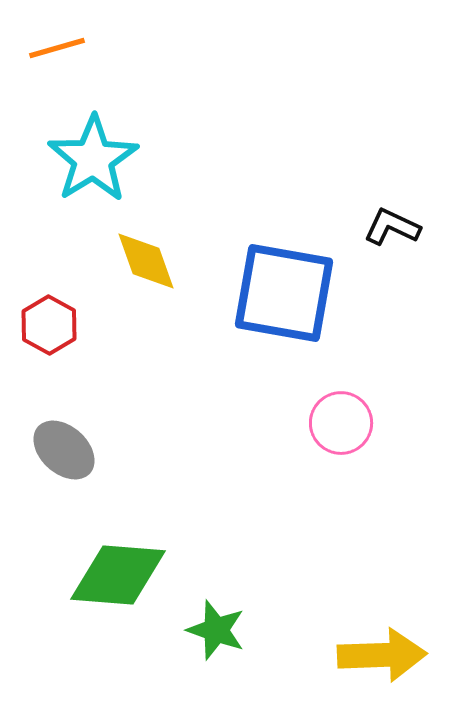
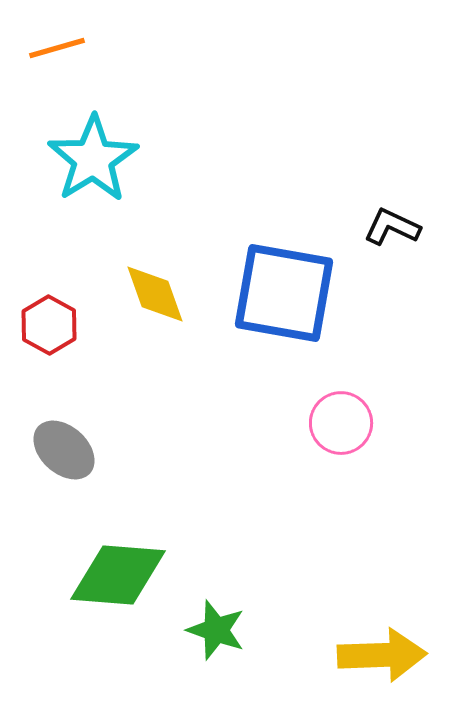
yellow diamond: moved 9 px right, 33 px down
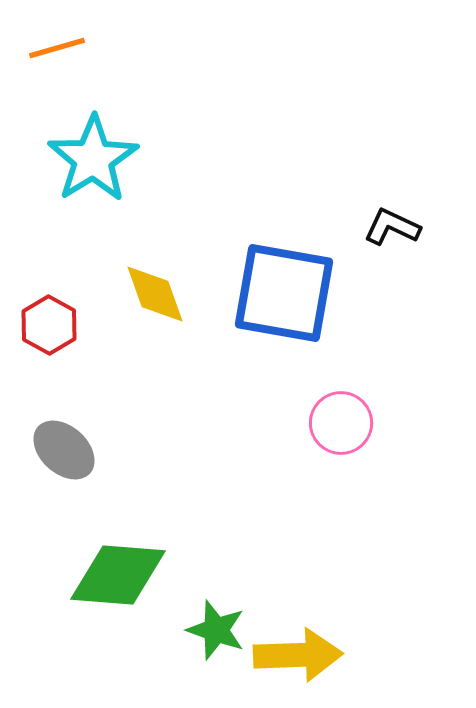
yellow arrow: moved 84 px left
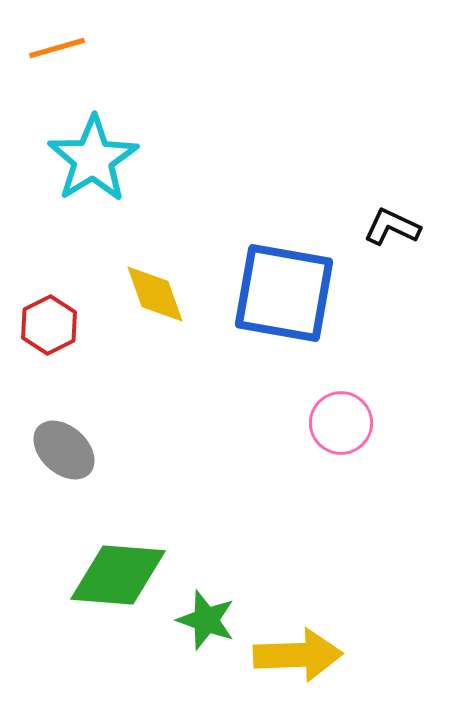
red hexagon: rotated 4 degrees clockwise
green star: moved 10 px left, 10 px up
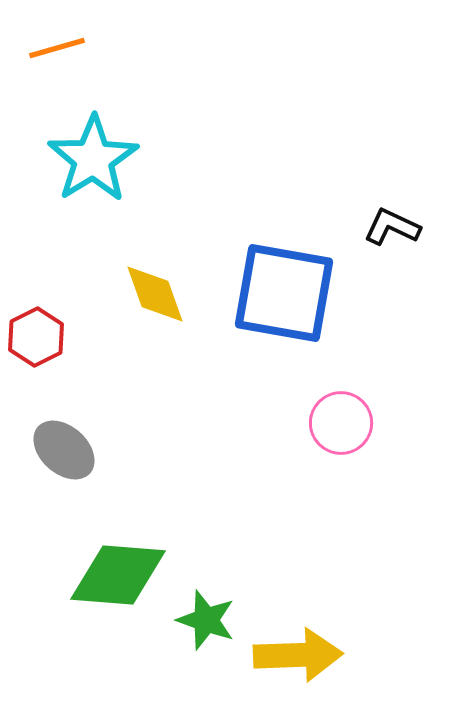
red hexagon: moved 13 px left, 12 px down
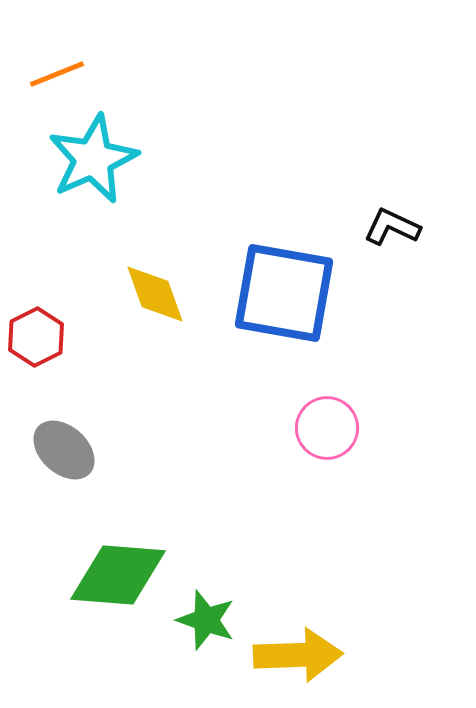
orange line: moved 26 px down; rotated 6 degrees counterclockwise
cyan star: rotated 8 degrees clockwise
pink circle: moved 14 px left, 5 px down
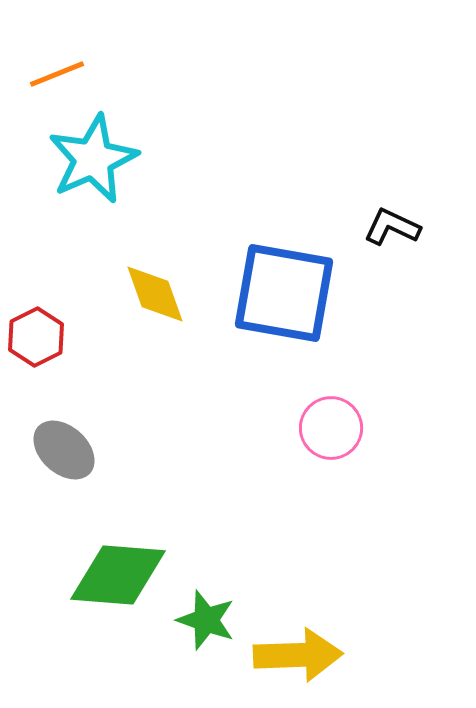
pink circle: moved 4 px right
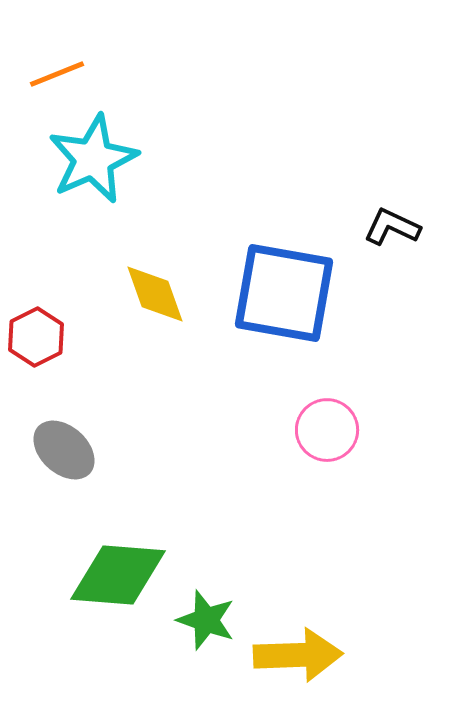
pink circle: moved 4 px left, 2 px down
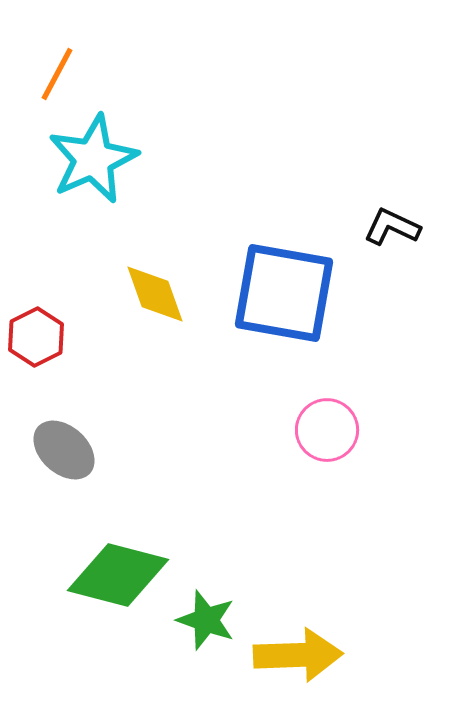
orange line: rotated 40 degrees counterclockwise
green diamond: rotated 10 degrees clockwise
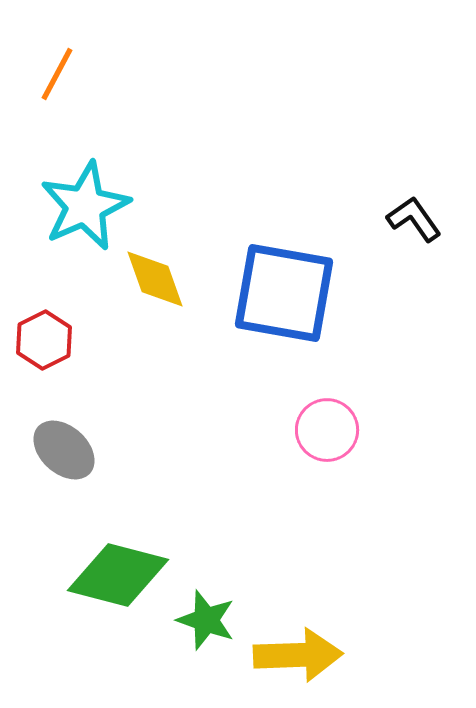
cyan star: moved 8 px left, 47 px down
black L-shape: moved 22 px right, 8 px up; rotated 30 degrees clockwise
yellow diamond: moved 15 px up
red hexagon: moved 8 px right, 3 px down
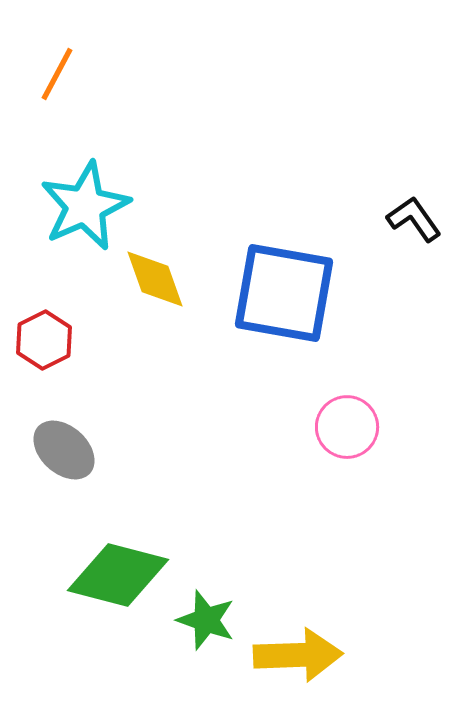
pink circle: moved 20 px right, 3 px up
